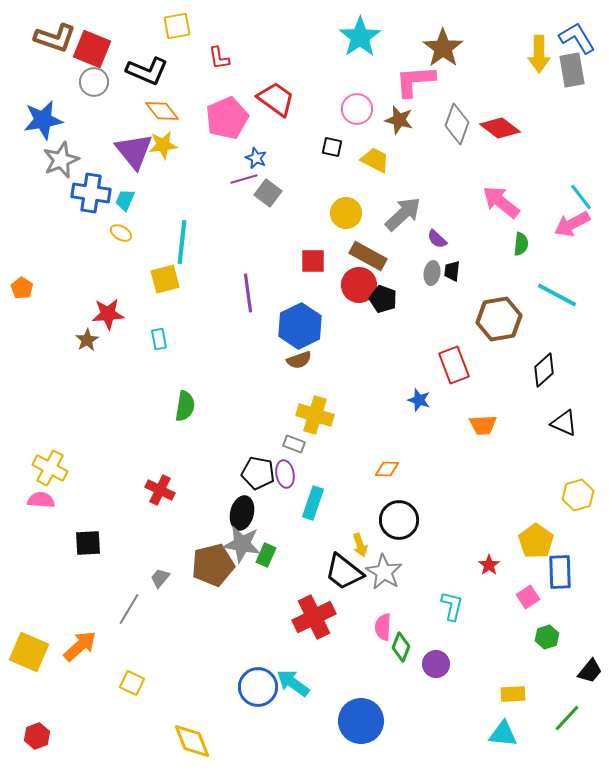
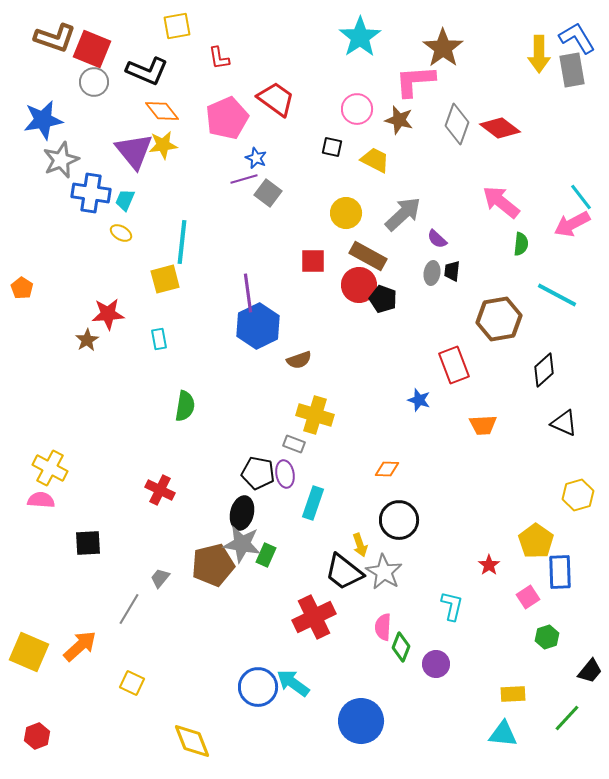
blue hexagon at (300, 326): moved 42 px left
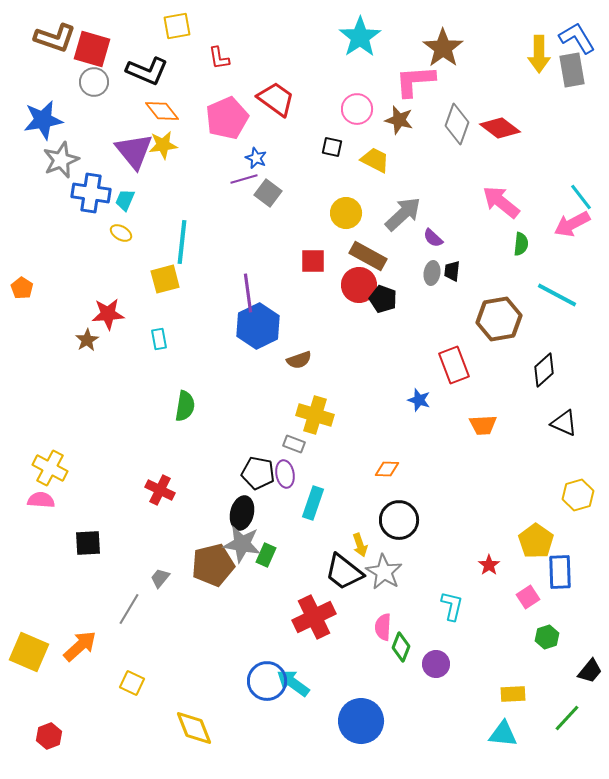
red square at (92, 49): rotated 6 degrees counterclockwise
purple semicircle at (437, 239): moved 4 px left, 1 px up
blue circle at (258, 687): moved 9 px right, 6 px up
red hexagon at (37, 736): moved 12 px right
yellow diamond at (192, 741): moved 2 px right, 13 px up
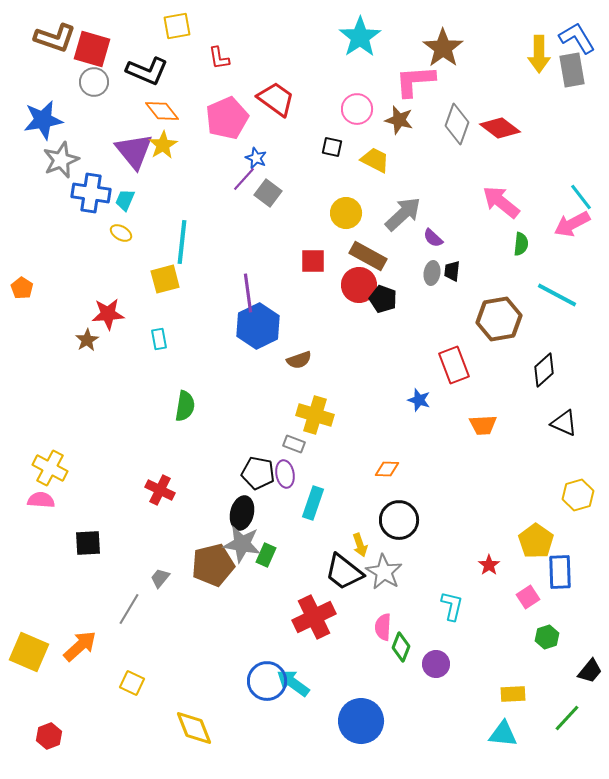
yellow star at (163, 145): rotated 24 degrees counterclockwise
purple line at (244, 179): rotated 32 degrees counterclockwise
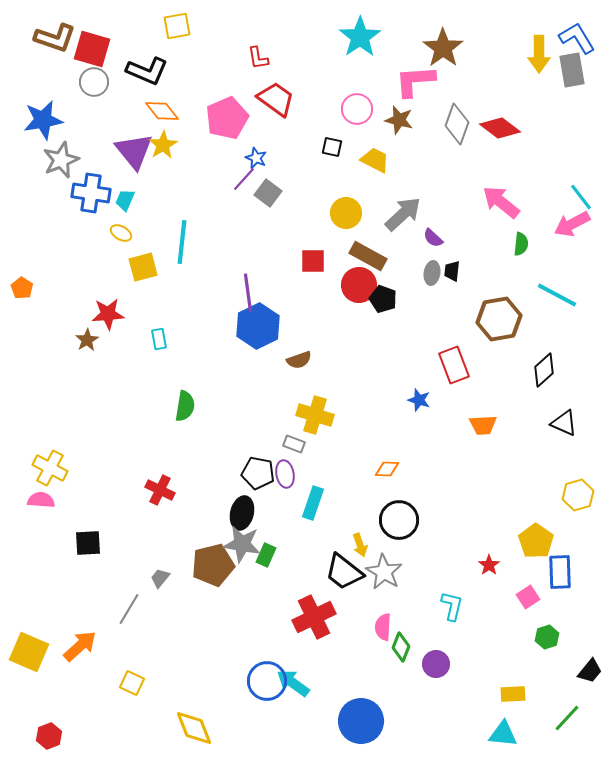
red L-shape at (219, 58): moved 39 px right
yellow square at (165, 279): moved 22 px left, 12 px up
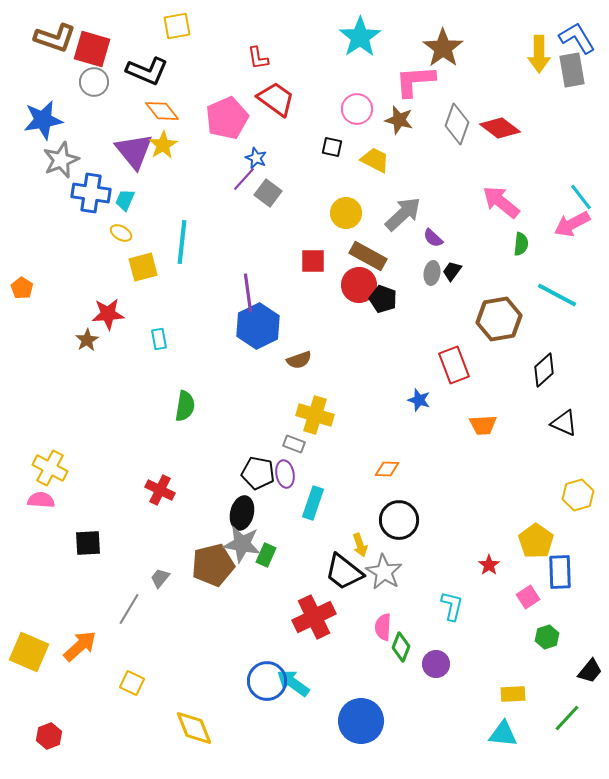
black trapezoid at (452, 271): rotated 30 degrees clockwise
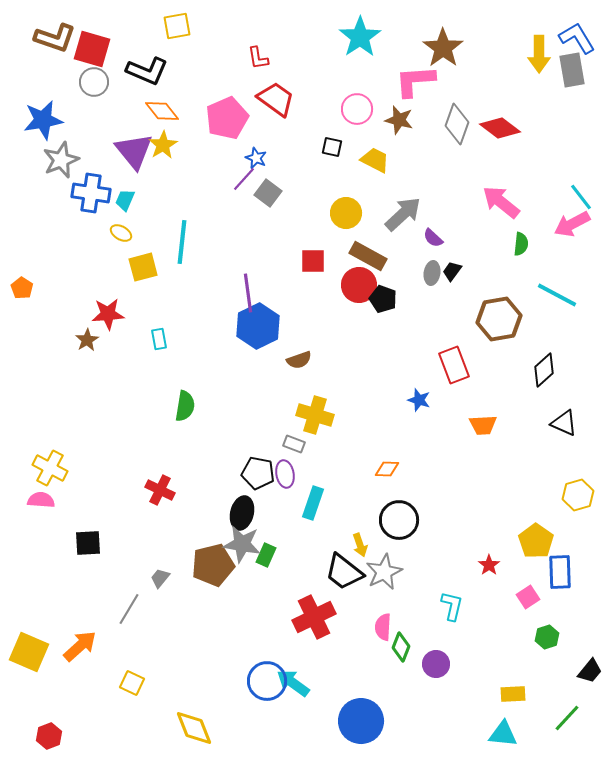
gray star at (384, 572): rotated 15 degrees clockwise
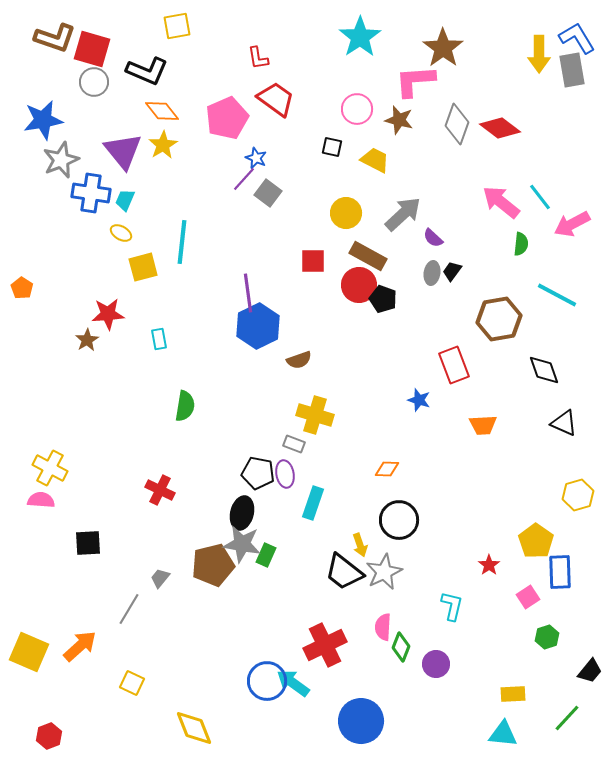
purple triangle at (134, 151): moved 11 px left
cyan line at (581, 197): moved 41 px left
black diamond at (544, 370): rotated 68 degrees counterclockwise
red cross at (314, 617): moved 11 px right, 28 px down
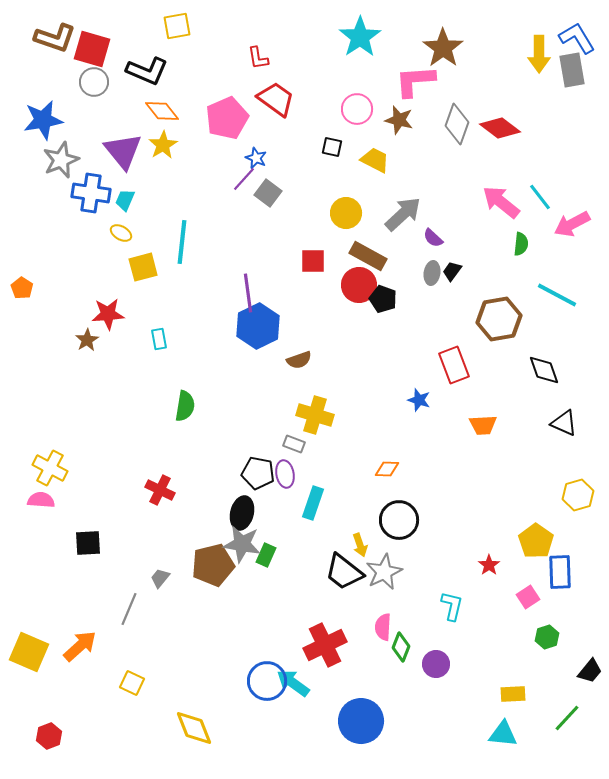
gray line at (129, 609): rotated 8 degrees counterclockwise
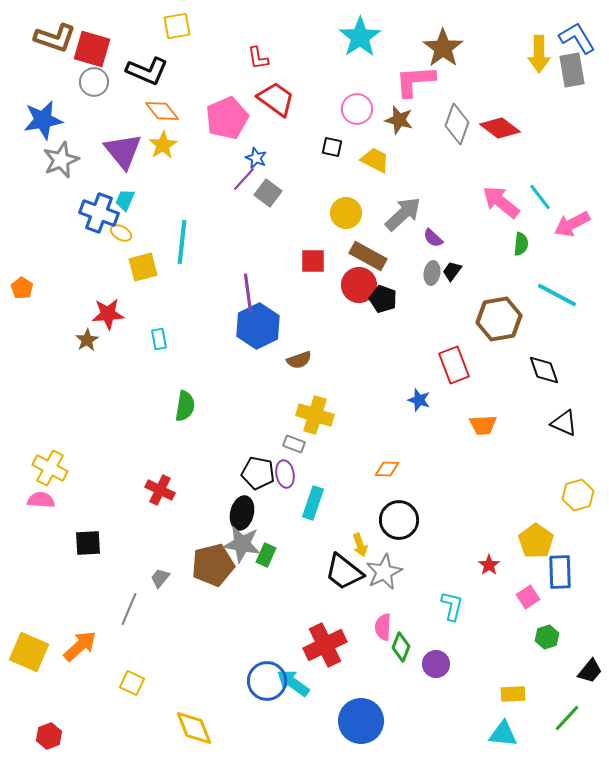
blue cross at (91, 193): moved 8 px right, 20 px down; rotated 12 degrees clockwise
